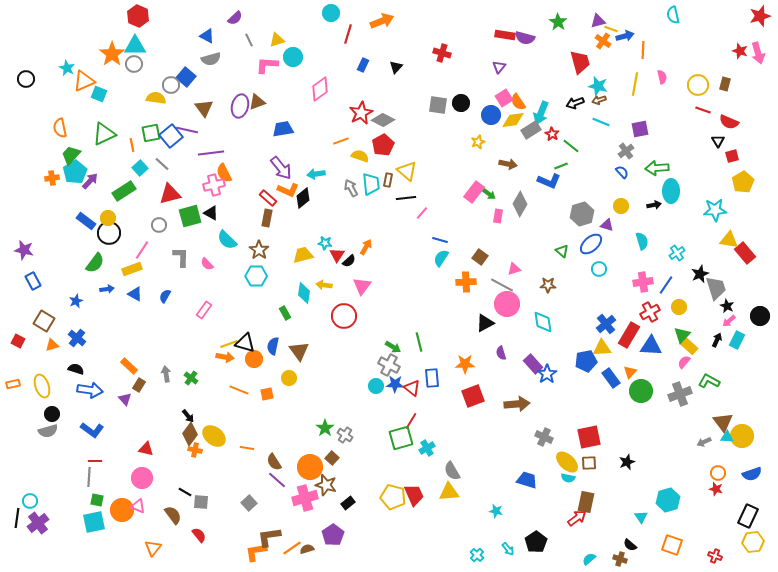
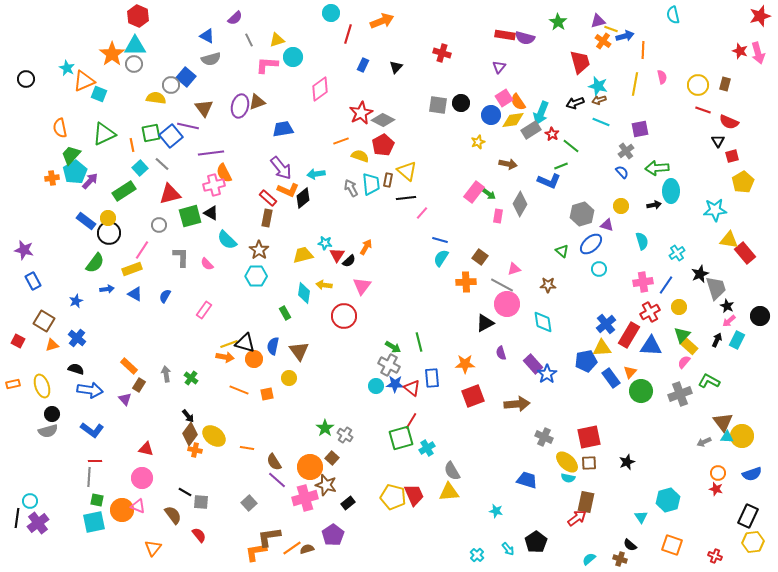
purple line at (187, 130): moved 1 px right, 4 px up
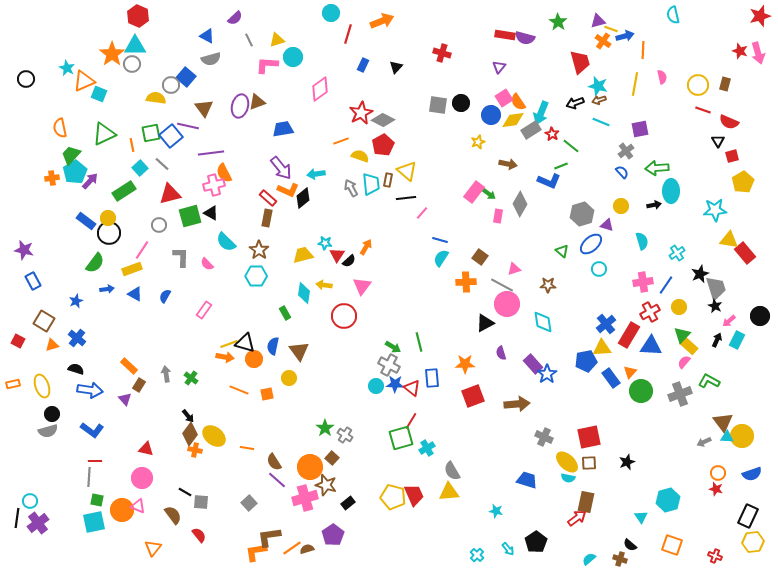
gray circle at (134, 64): moved 2 px left
cyan semicircle at (227, 240): moved 1 px left, 2 px down
black star at (727, 306): moved 12 px left
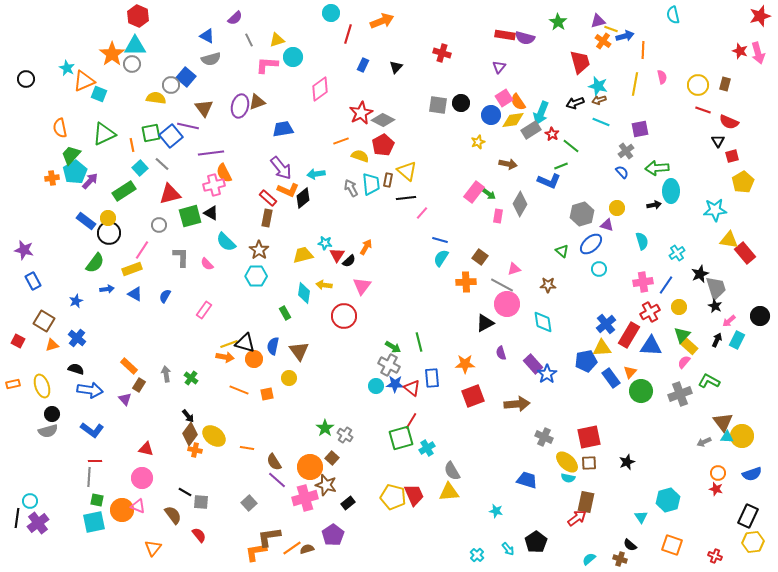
yellow circle at (621, 206): moved 4 px left, 2 px down
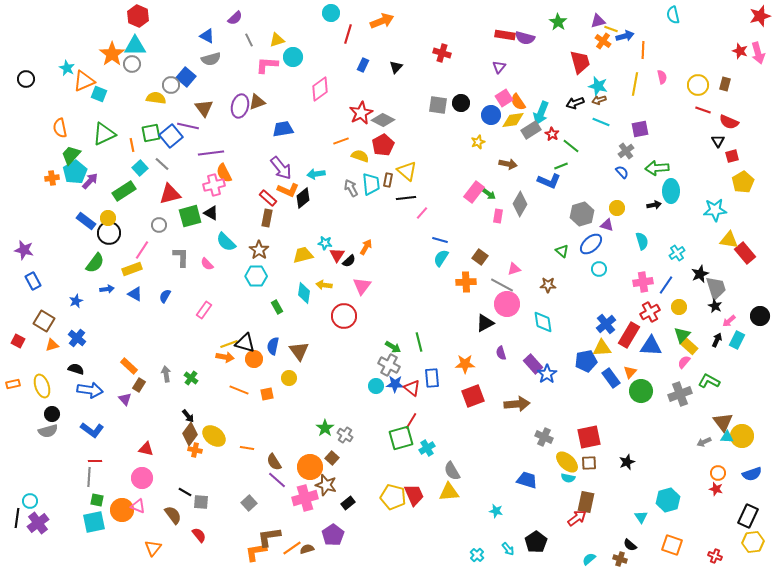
green rectangle at (285, 313): moved 8 px left, 6 px up
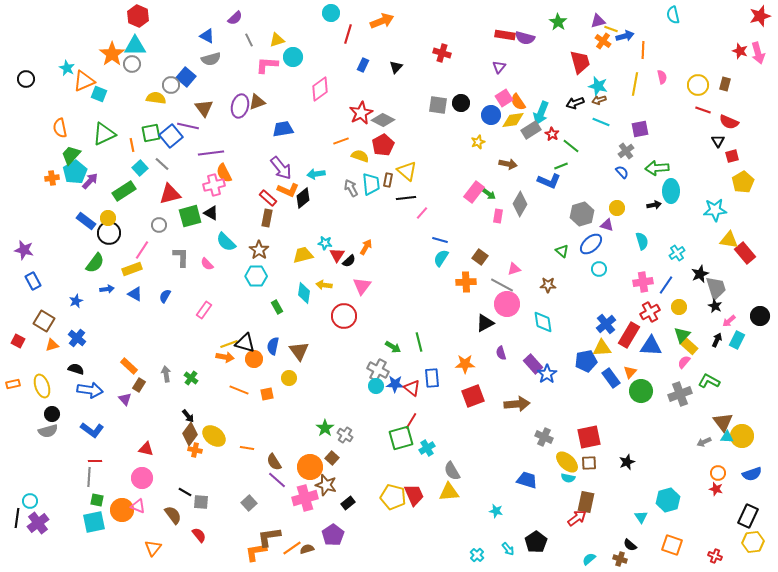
gray cross at (389, 365): moved 11 px left, 5 px down
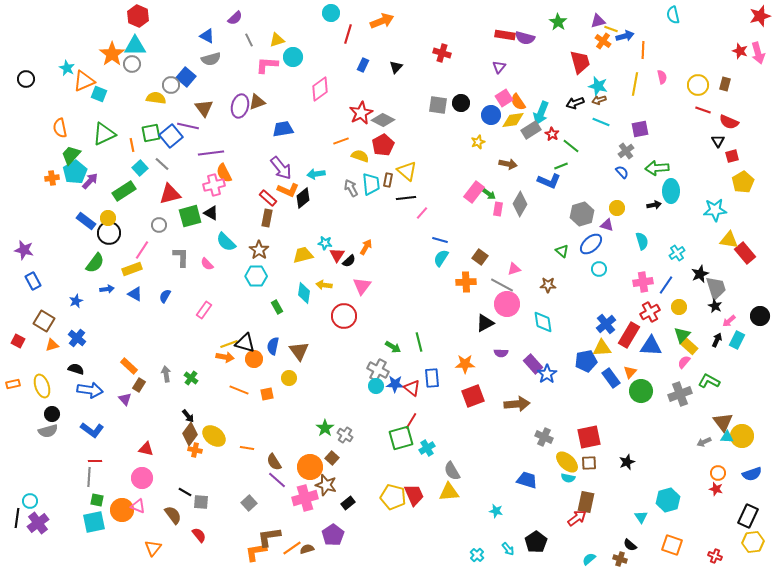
pink rectangle at (498, 216): moved 7 px up
purple semicircle at (501, 353): rotated 72 degrees counterclockwise
